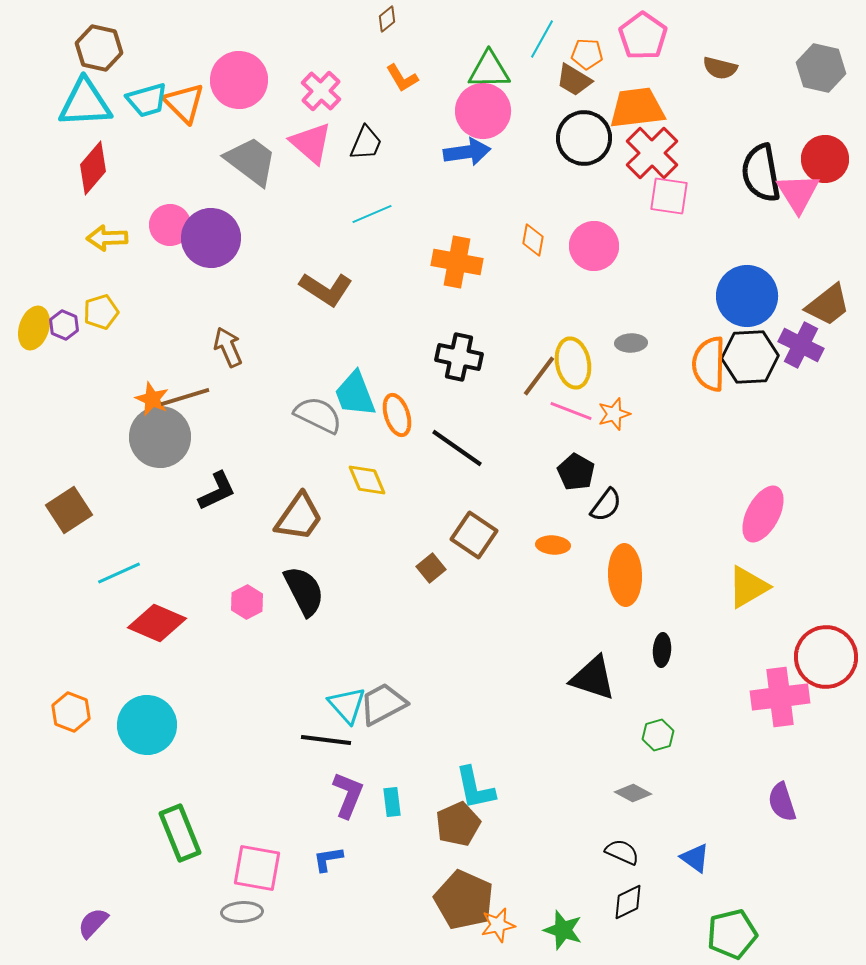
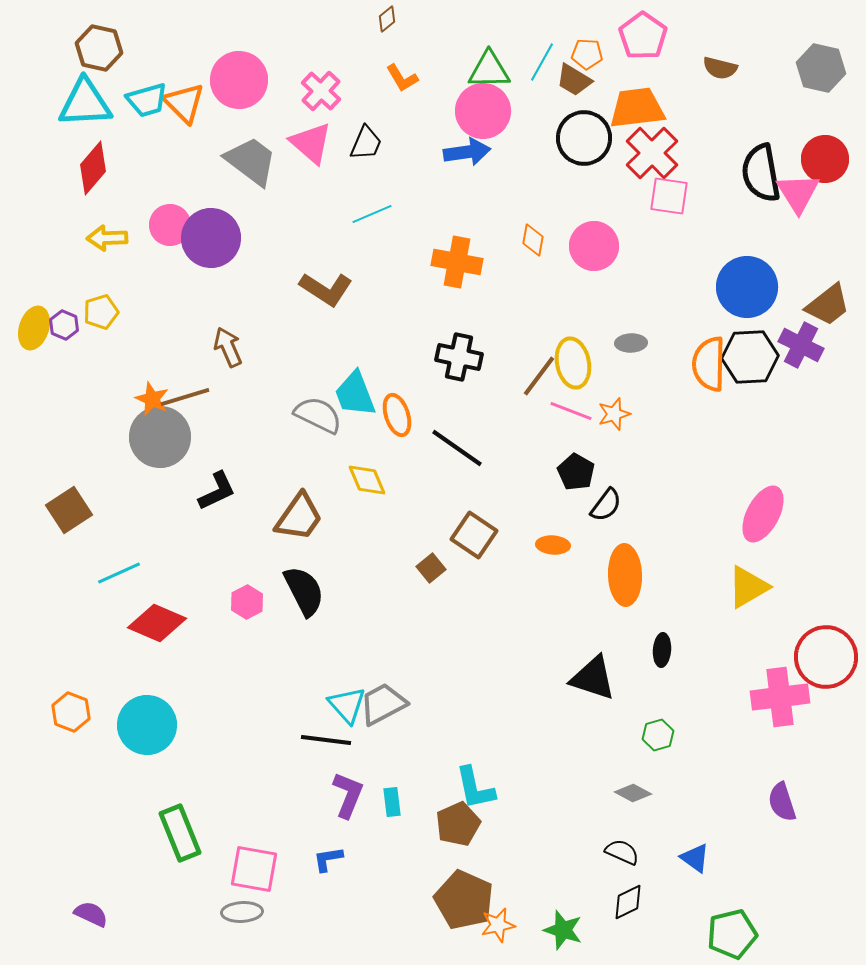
cyan line at (542, 39): moved 23 px down
blue circle at (747, 296): moved 9 px up
pink square at (257, 868): moved 3 px left, 1 px down
purple semicircle at (93, 923): moved 2 px left, 9 px up; rotated 72 degrees clockwise
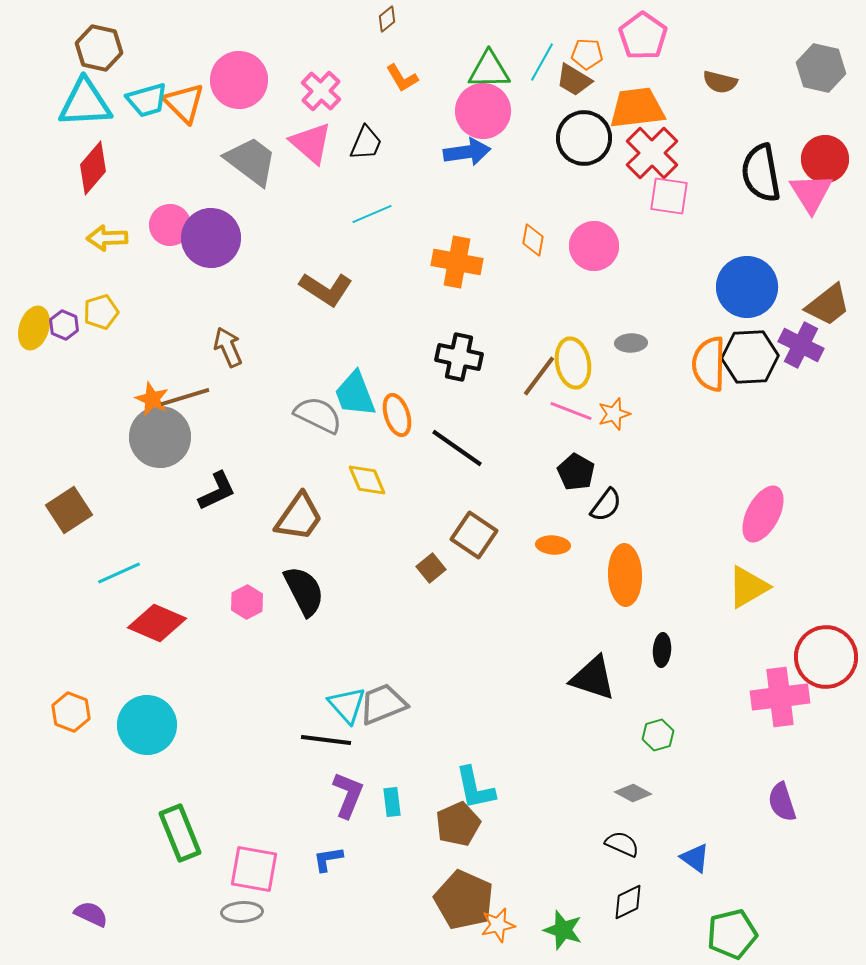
brown semicircle at (720, 68): moved 14 px down
pink triangle at (798, 193): moved 13 px right
gray trapezoid at (383, 704): rotated 6 degrees clockwise
black semicircle at (622, 852): moved 8 px up
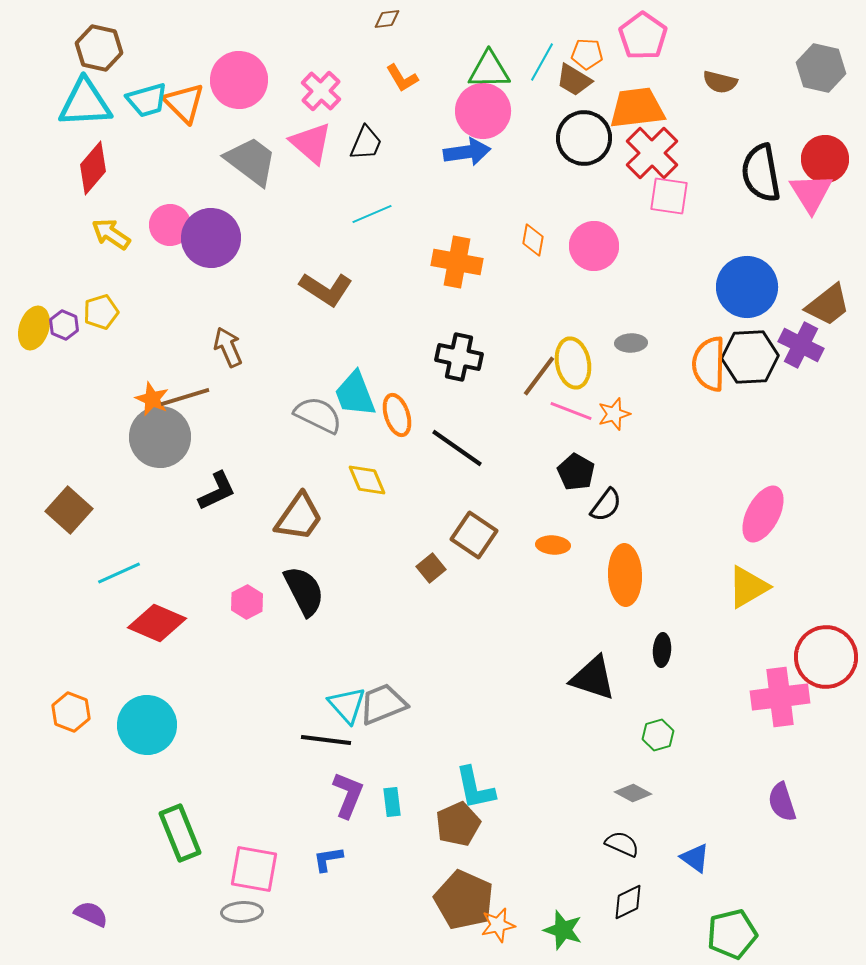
brown diamond at (387, 19): rotated 32 degrees clockwise
yellow arrow at (107, 238): moved 4 px right, 4 px up; rotated 36 degrees clockwise
brown square at (69, 510): rotated 15 degrees counterclockwise
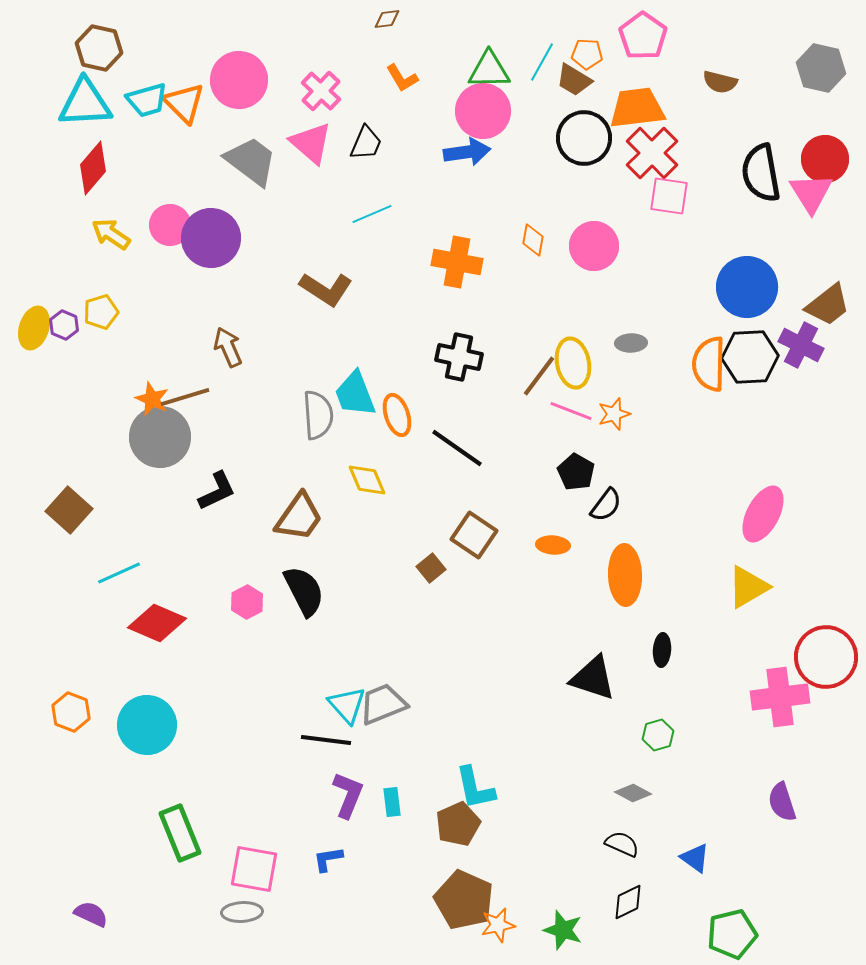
gray semicircle at (318, 415): rotated 60 degrees clockwise
